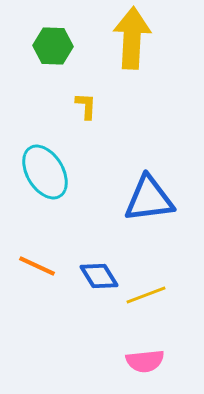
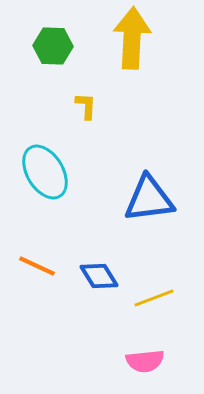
yellow line: moved 8 px right, 3 px down
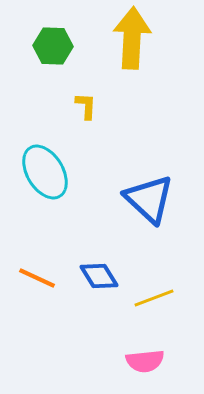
blue triangle: rotated 50 degrees clockwise
orange line: moved 12 px down
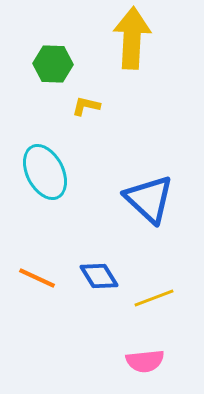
green hexagon: moved 18 px down
yellow L-shape: rotated 80 degrees counterclockwise
cyan ellipse: rotated 4 degrees clockwise
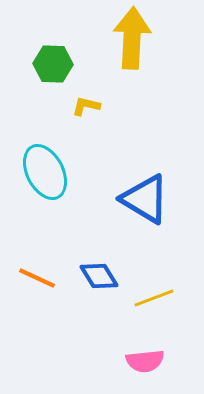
blue triangle: moved 4 px left; rotated 12 degrees counterclockwise
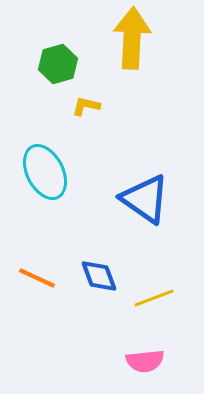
green hexagon: moved 5 px right; rotated 18 degrees counterclockwise
blue triangle: rotated 4 degrees clockwise
blue diamond: rotated 12 degrees clockwise
